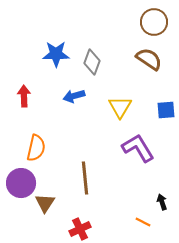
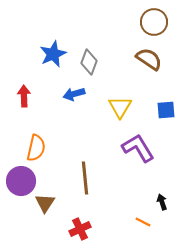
blue star: moved 3 px left; rotated 24 degrees counterclockwise
gray diamond: moved 3 px left
blue arrow: moved 2 px up
purple circle: moved 2 px up
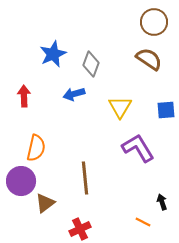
gray diamond: moved 2 px right, 2 px down
brown triangle: rotated 20 degrees clockwise
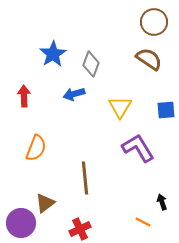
blue star: rotated 8 degrees counterclockwise
orange semicircle: rotated 8 degrees clockwise
purple circle: moved 42 px down
